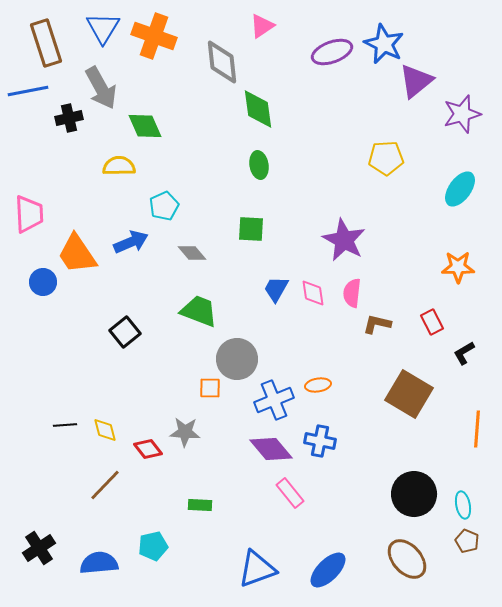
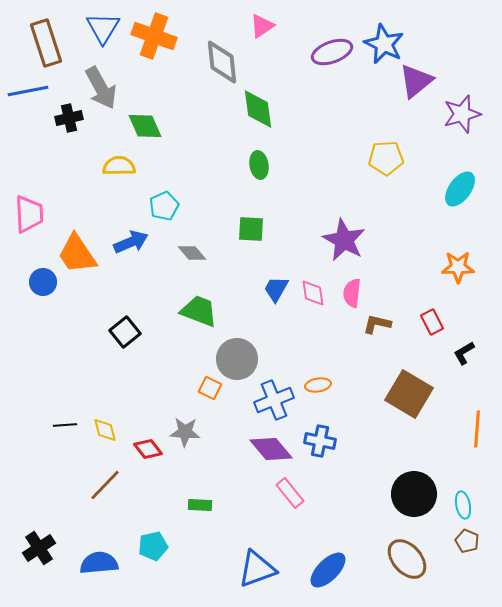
orange square at (210, 388): rotated 25 degrees clockwise
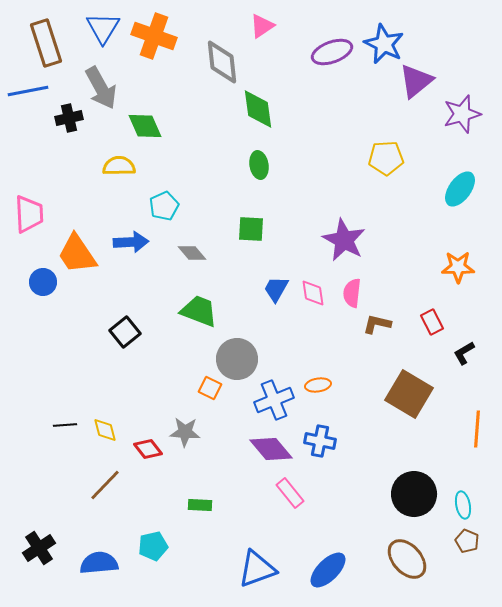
blue arrow at (131, 242): rotated 20 degrees clockwise
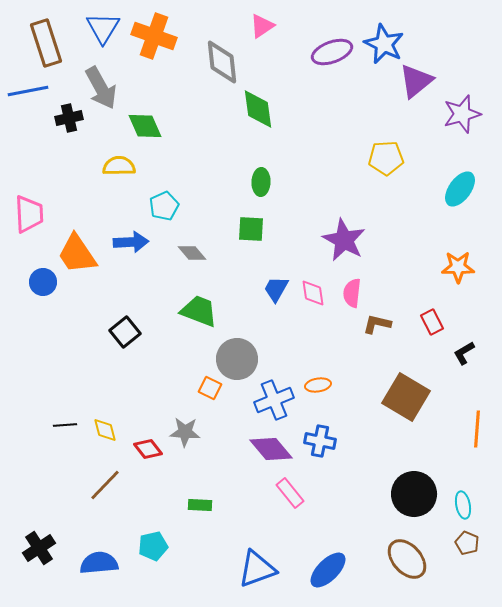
green ellipse at (259, 165): moved 2 px right, 17 px down; rotated 12 degrees clockwise
brown square at (409, 394): moved 3 px left, 3 px down
brown pentagon at (467, 541): moved 2 px down
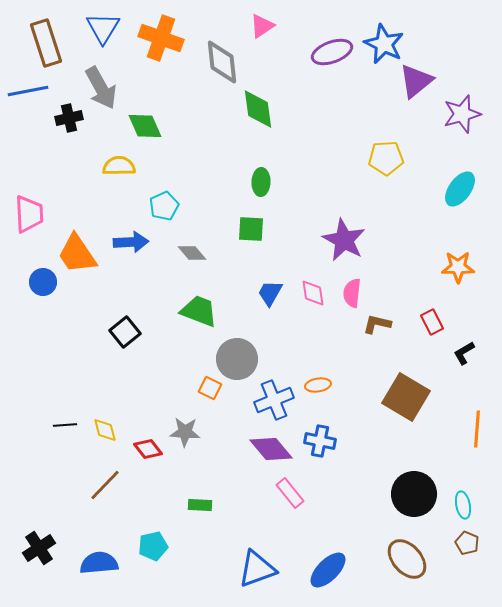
orange cross at (154, 36): moved 7 px right, 2 px down
blue trapezoid at (276, 289): moved 6 px left, 4 px down
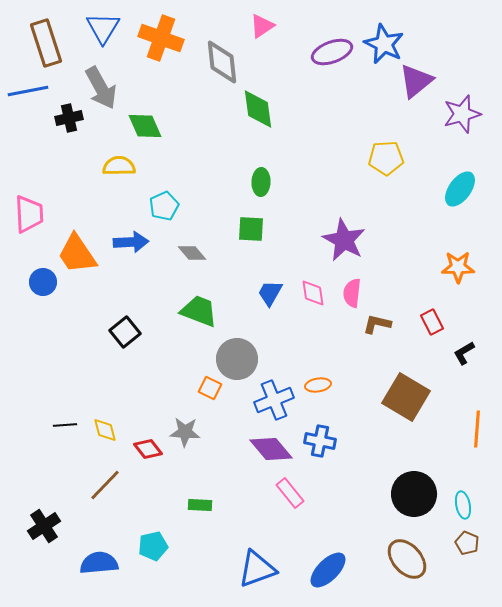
black cross at (39, 548): moved 5 px right, 22 px up
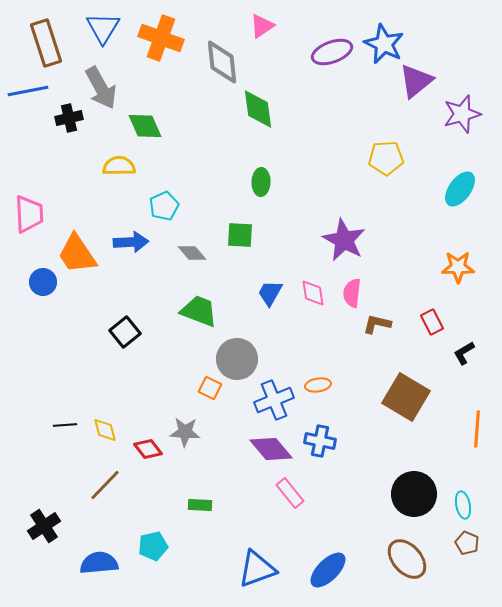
green square at (251, 229): moved 11 px left, 6 px down
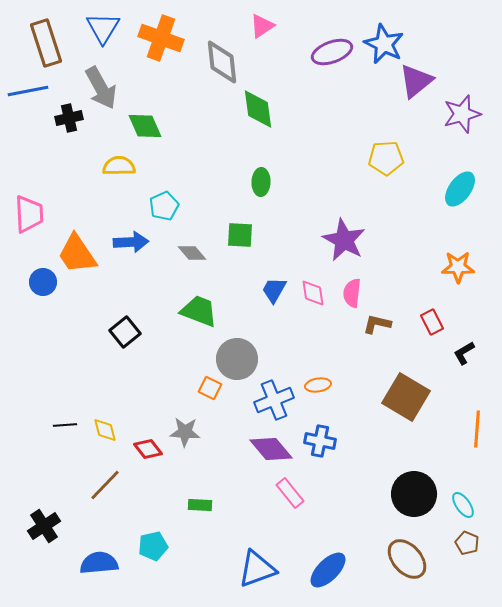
blue trapezoid at (270, 293): moved 4 px right, 3 px up
cyan ellipse at (463, 505): rotated 24 degrees counterclockwise
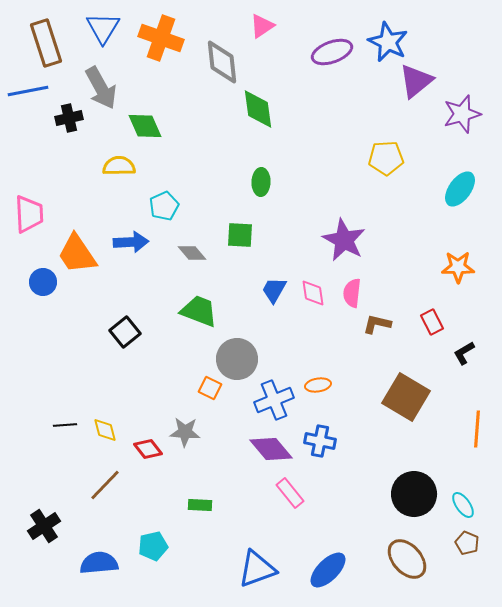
blue star at (384, 44): moved 4 px right, 2 px up
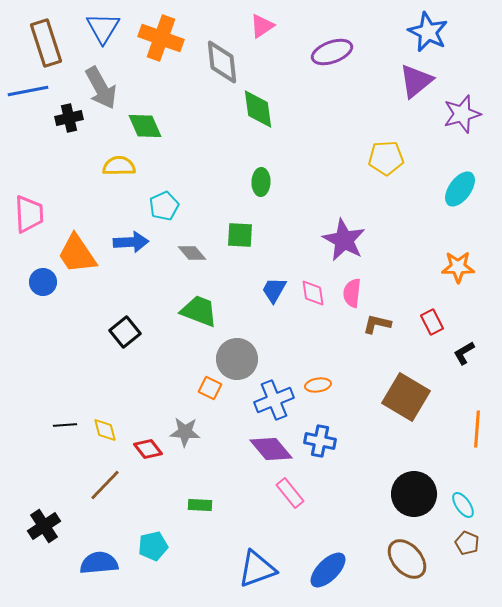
blue star at (388, 42): moved 40 px right, 10 px up
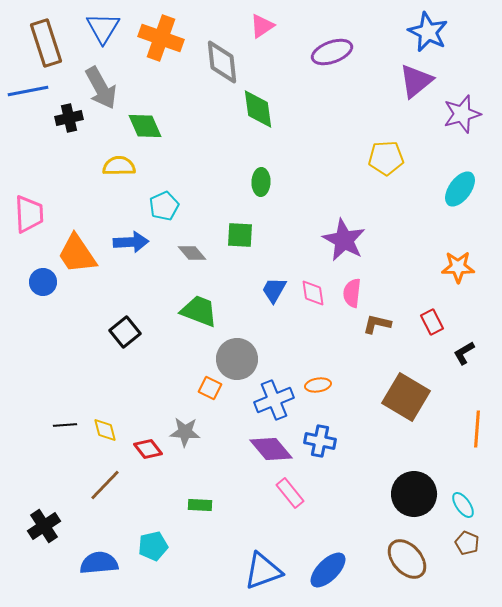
blue triangle at (257, 569): moved 6 px right, 2 px down
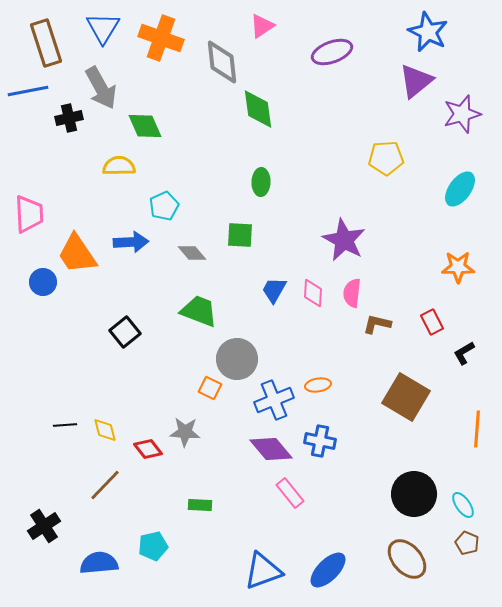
pink diamond at (313, 293): rotated 12 degrees clockwise
